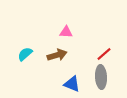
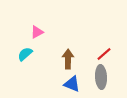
pink triangle: moved 29 px left; rotated 32 degrees counterclockwise
brown arrow: moved 11 px right, 4 px down; rotated 72 degrees counterclockwise
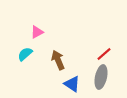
brown arrow: moved 10 px left, 1 px down; rotated 24 degrees counterclockwise
gray ellipse: rotated 15 degrees clockwise
blue triangle: rotated 12 degrees clockwise
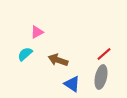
brown arrow: rotated 48 degrees counterclockwise
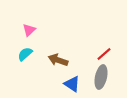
pink triangle: moved 8 px left, 2 px up; rotated 16 degrees counterclockwise
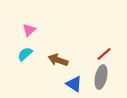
blue triangle: moved 2 px right
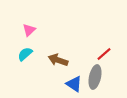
gray ellipse: moved 6 px left
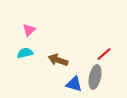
cyan semicircle: moved 1 px up; rotated 28 degrees clockwise
blue triangle: rotated 18 degrees counterclockwise
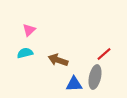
blue triangle: rotated 18 degrees counterclockwise
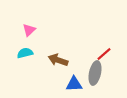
gray ellipse: moved 4 px up
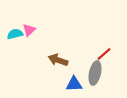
cyan semicircle: moved 10 px left, 19 px up
